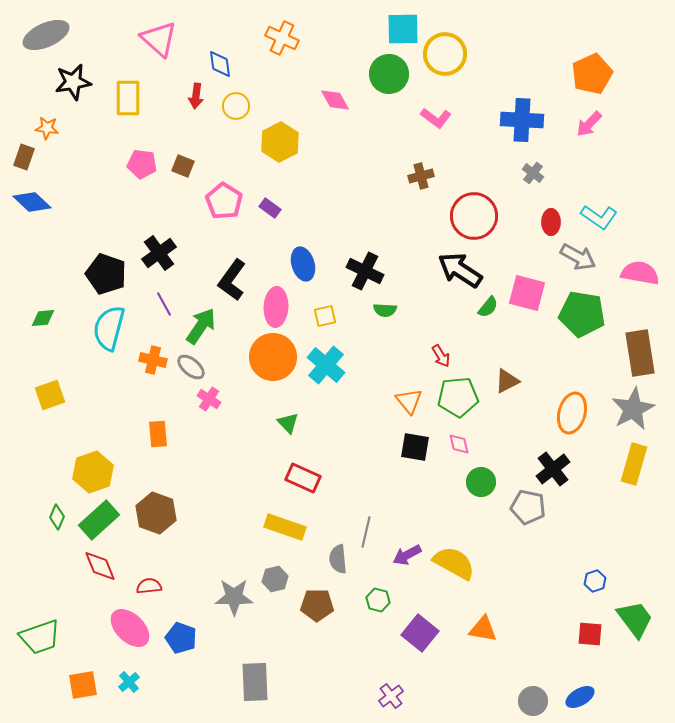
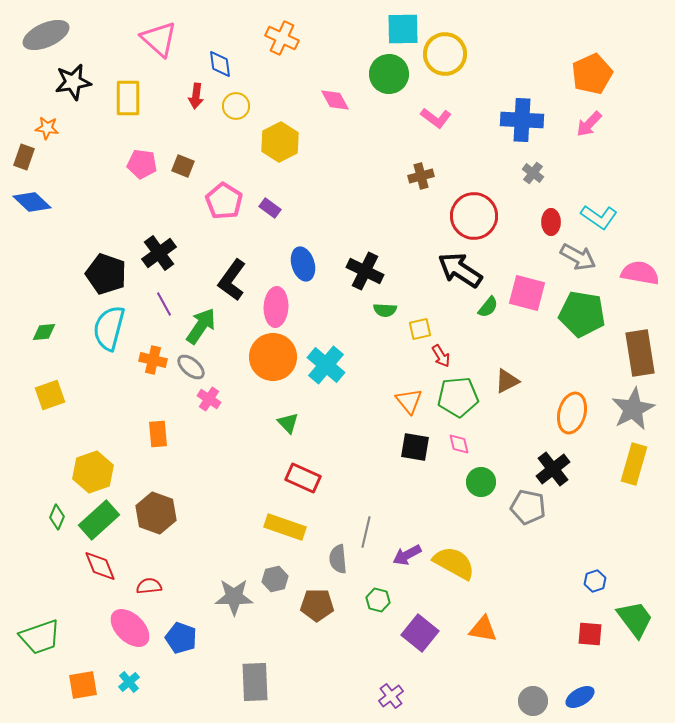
yellow square at (325, 316): moved 95 px right, 13 px down
green diamond at (43, 318): moved 1 px right, 14 px down
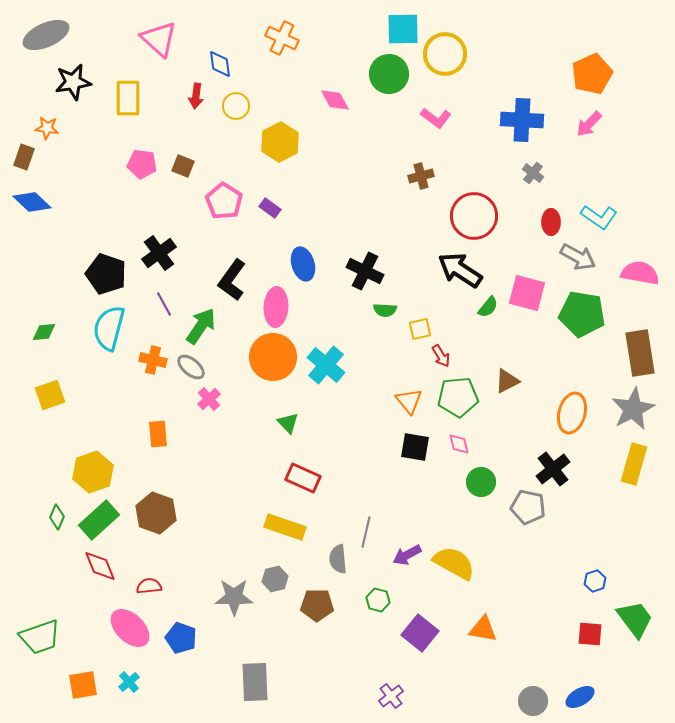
pink cross at (209, 399): rotated 15 degrees clockwise
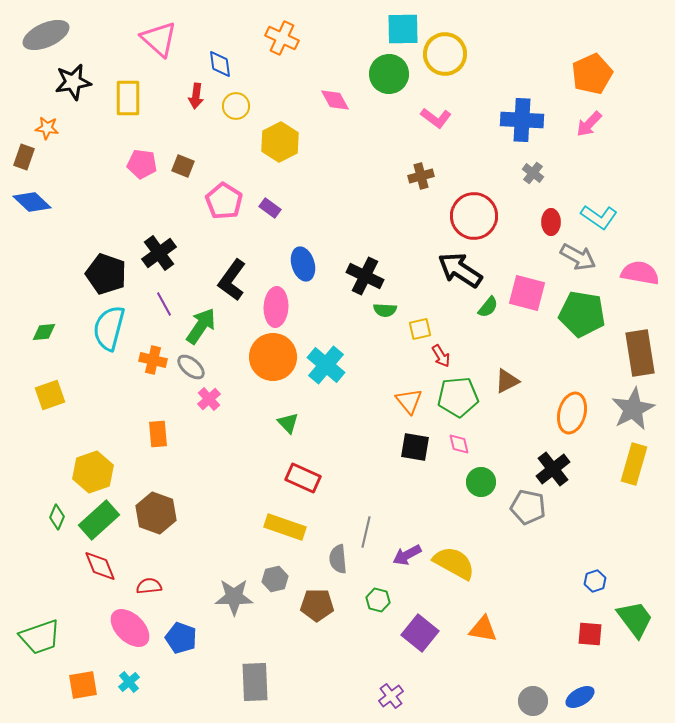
black cross at (365, 271): moved 5 px down
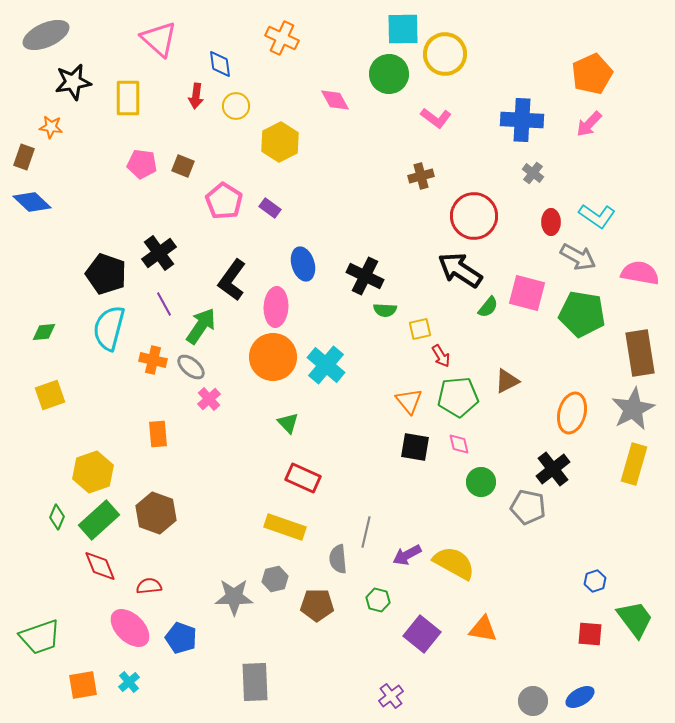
orange star at (47, 128): moved 4 px right, 1 px up
cyan L-shape at (599, 217): moved 2 px left, 1 px up
purple square at (420, 633): moved 2 px right, 1 px down
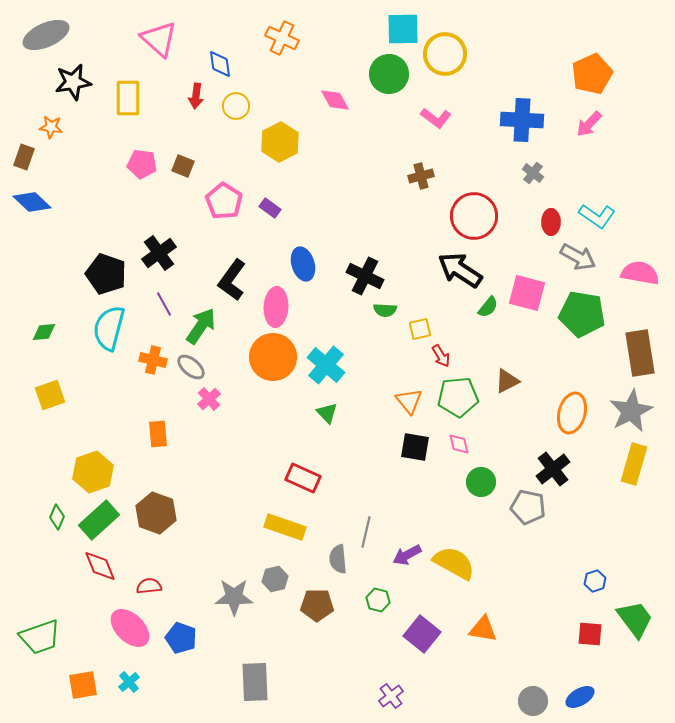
gray star at (633, 409): moved 2 px left, 2 px down
green triangle at (288, 423): moved 39 px right, 10 px up
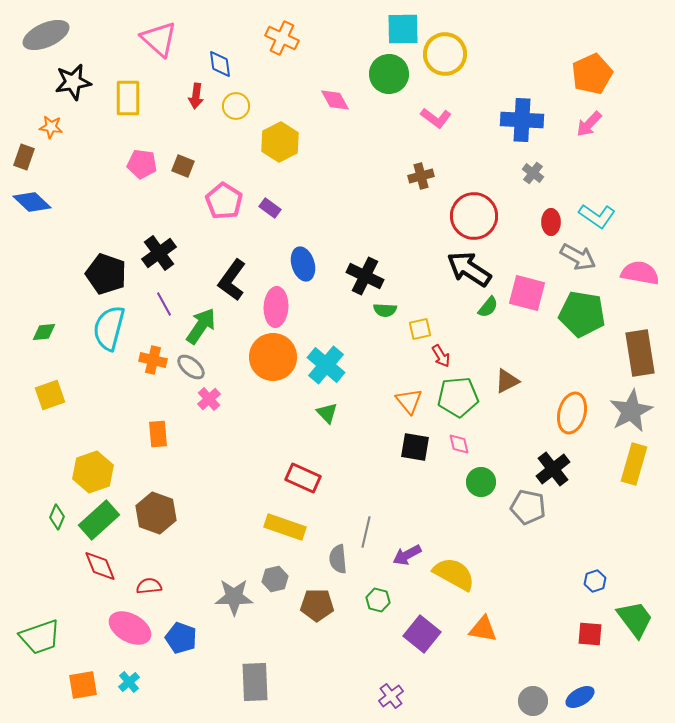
black arrow at (460, 270): moved 9 px right, 1 px up
yellow semicircle at (454, 563): moved 11 px down
pink ellipse at (130, 628): rotated 15 degrees counterclockwise
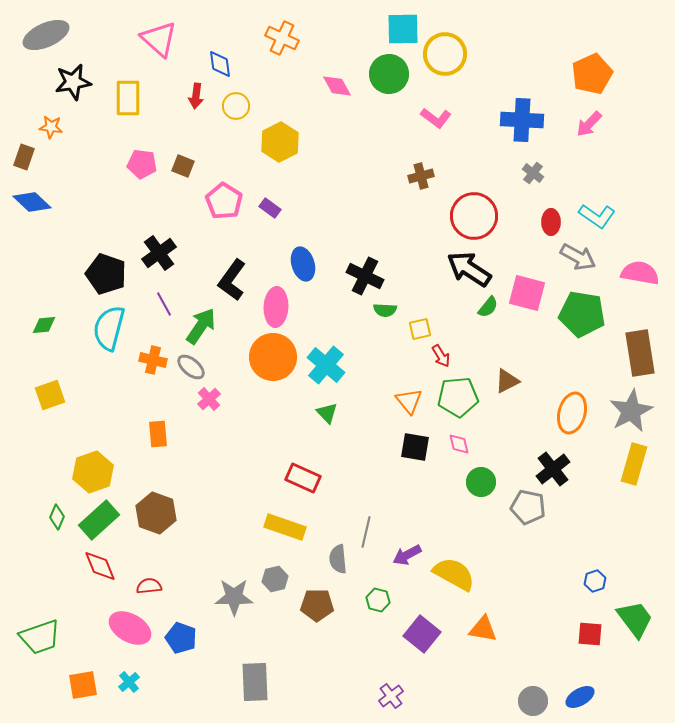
pink diamond at (335, 100): moved 2 px right, 14 px up
green diamond at (44, 332): moved 7 px up
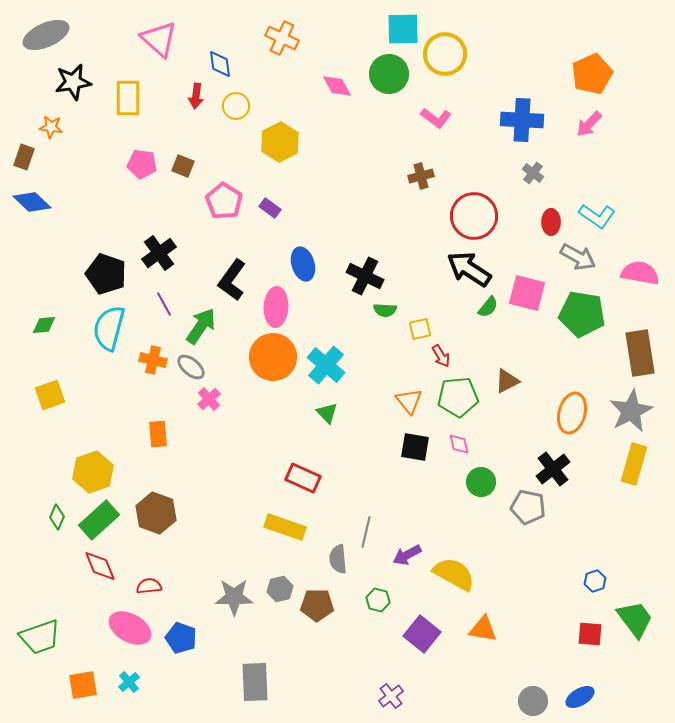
gray hexagon at (275, 579): moved 5 px right, 10 px down
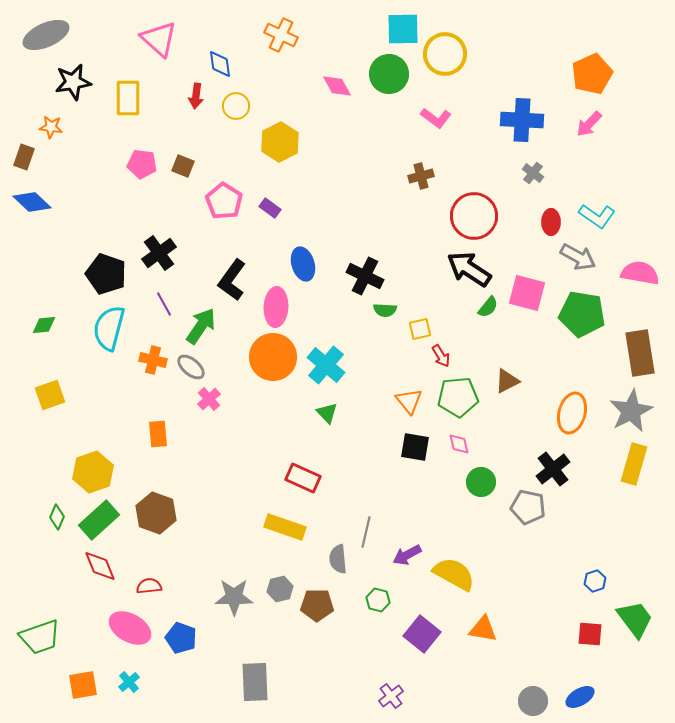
orange cross at (282, 38): moved 1 px left, 3 px up
